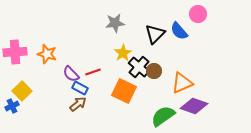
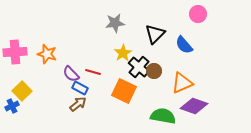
blue semicircle: moved 5 px right, 14 px down
red line: rotated 35 degrees clockwise
green semicircle: rotated 45 degrees clockwise
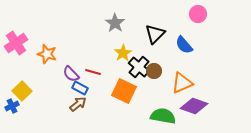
gray star: rotated 30 degrees counterclockwise
pink cross: moved 1 px right, 9 px up; rotated 30 degrees counterclockwise
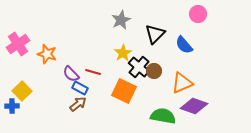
gray star: moved 6 px right, 3 px up; rotated 12 degrees clockwise
pink cross: moved 2 px right, 1 px down
blue cross: rotated 24 degrees clockwise
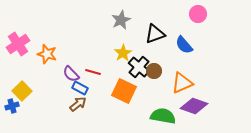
black triangle: rotated 25 degrees clockwise
blue cross: rotated 16 degrees counterclockwise
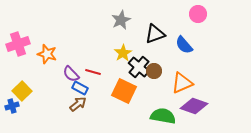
pink cross: rotated 15 degrees clockwise
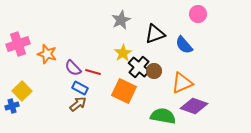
purple semicircle: moved 2 px right, 6 px up
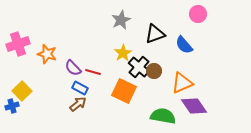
purple diamond: rotated 36 degrees clockwise
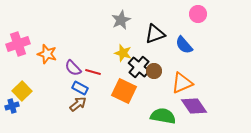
yellow star: rotated 24 degrees counterclockwise
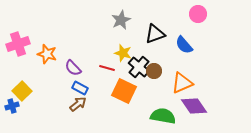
red line: moved 14 px right, 4 px up
